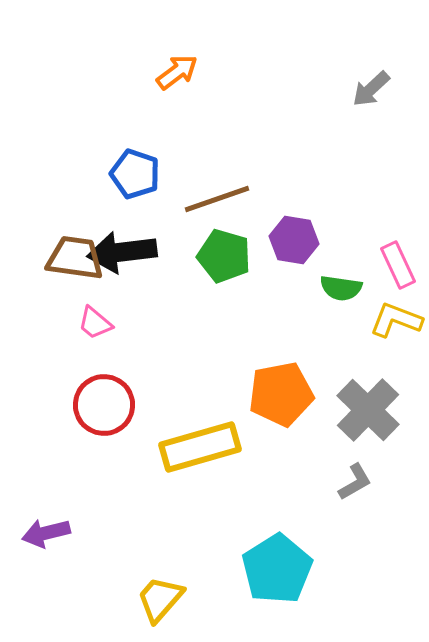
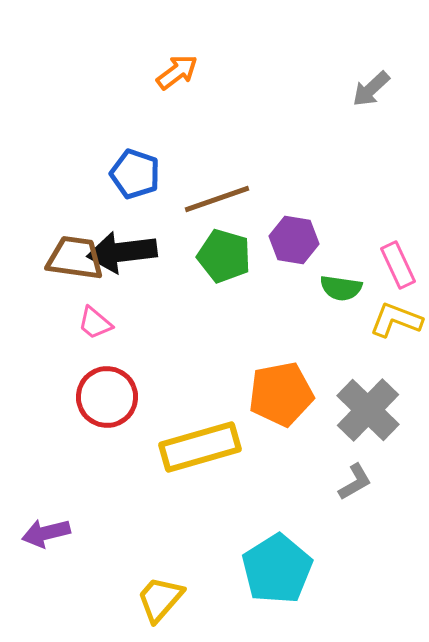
red circle: moved 3 px right, 8 px up
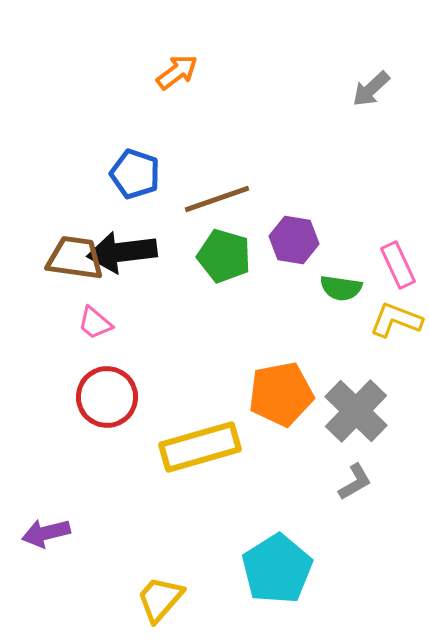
gray cross: moved 12 px left, 1 px down
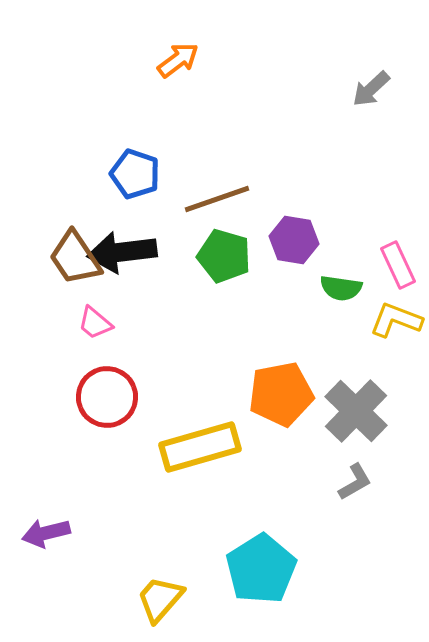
orange arrow: moved 1 px right, 12 px up
brown trapezoid: rotated 132 degrees counterclockwise
cyan pentagon: moved 16 px left
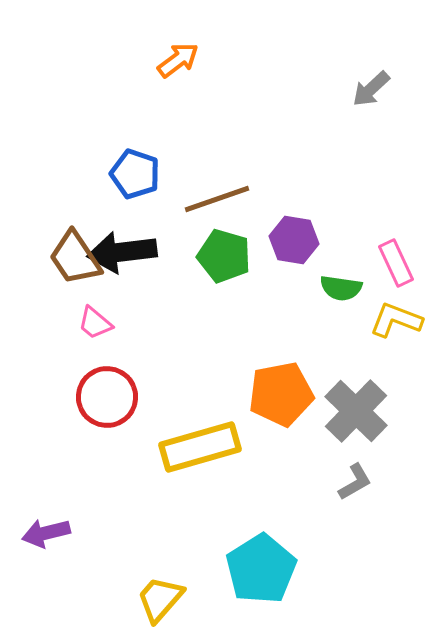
pink rectangle: moved 2 px left, 2 px up
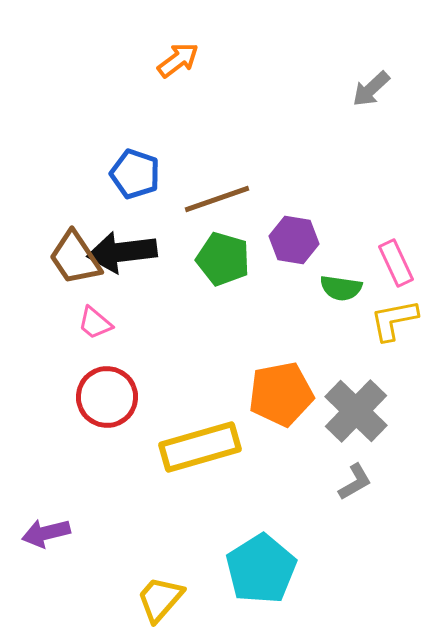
green pentagon: moved 1 px left, 3 px down
yellow L-shape: moved 2 px left; rotated 32 degrees counterclockwise
